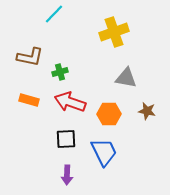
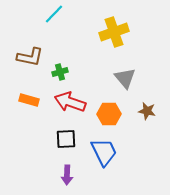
gray triangle: moved 1 px left; rotated 40 degrees clockwise
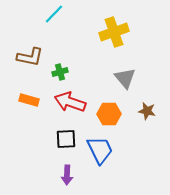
blue trapezoid: moved 4 px left, 2 px up
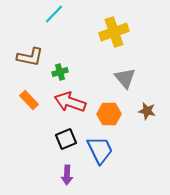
orange rectangle: rotated 30 degrees clockwise
black square: rotated 20 degrees counterclockwise
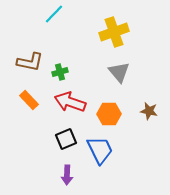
brown L-shape: moved 5 px down
gray triangle: moved 6 px left, 6 px up
brown star: moved 2 px right
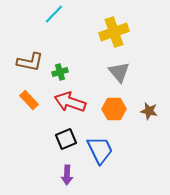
orange hexagon: moved 5 px right, 5 px up
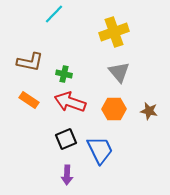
green cross: moved 4 px right, 2 px down; rotated 28 degrees clockwise
orange rectangle: rotated 12 degrees counterclockwise
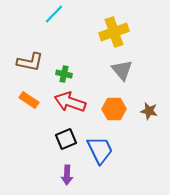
gray triangle: moved 3 px right, 2 px up
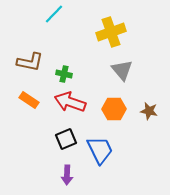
yellow cross: moved 3 px left
